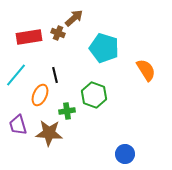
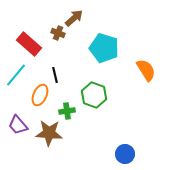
red rectangle: moved 7 px down; rotated 50 degrees clockwise
purple trapezoid: rotated 25 degrees counterclockwise
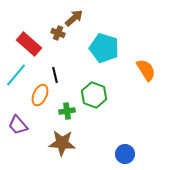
brown star: moved 13 px right, 10 px down
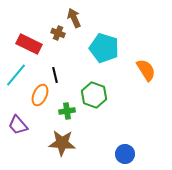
brown arrow: rotated 72 degrees counterclockwise
red rectangle: rotated 15 degrees counterclockwise
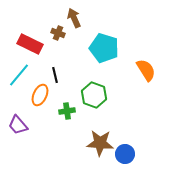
red rectangle: moved 1 px right
cyan line: moved 3 px right
brown star: moved 38 px right
